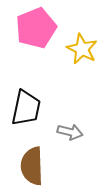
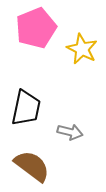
brown semicircle: rotated 129 degrees clockwise
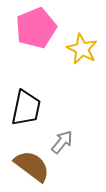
gray arrow: moved 8 px left, 10 px down; rotated 65 degrees counterclockwise
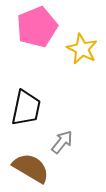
pink pentagon: moved 1 px right, 1 px up
brown semicircle: moved 1 px left, 2 px down; rotated 6 degrees counterclockwise
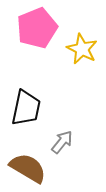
pink pentagon: moved 1 px down
brown semicircle: moved 3 px left
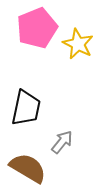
yellow star: moved 4 px left, 5 px up
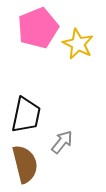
pink pentagon: moved 1 px right
black trapezoid: moved 7 px down
brown semicircle: moved 3 px left, 4 px up; rotated 45 degrees clockwise
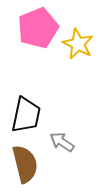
gray arrow: rotated 95 degrees counterclockwise
